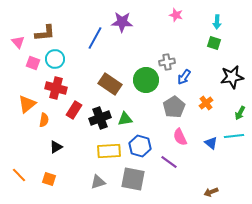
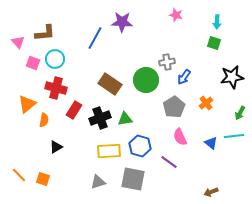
orange square: moved 6 px left
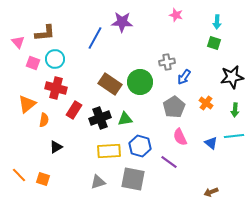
green circle: moved 6 px left, 2 px down
orange cross: rotated 16 degrees counterclockwise
green arrow: moved 5 px left, 3 px up; rotated 24 degrees counterclockwise
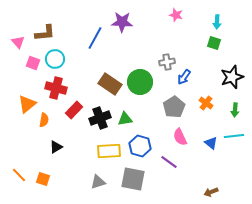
black star: rotated 10 degrees counterclockwise
red rectangle: rotated 12 degrees clockwise
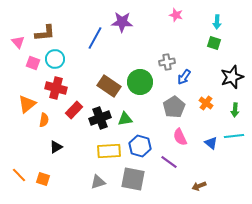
brown rectangle: moved 1 px left, 2 px down
brown arrow: moved 12 px left, 6 px up
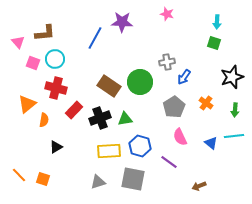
pink star: moved 9 px left, 1 px up
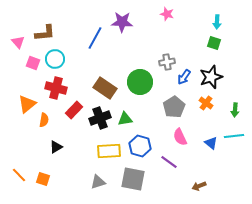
black star: moved 21 px left
brown rectangle: moved 4 px left, 2 px down
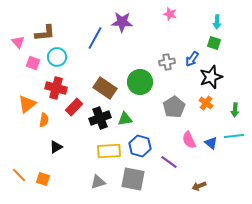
pink star: moved 3 px right
cyan circle: moved 2 px right, 2 px up
blue arrow: moved 8 px right, 18 px up
red rectangle: moved 3 px up
pink semicircle: moved 9 px right, 3 px down
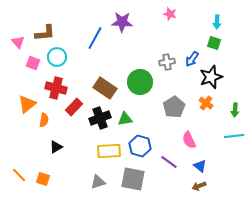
blue triangle: moved 11 px left, 23 px down
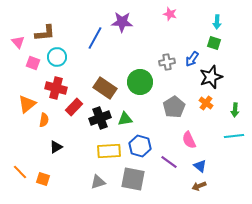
orange line: moved 1 px right, 3 px up
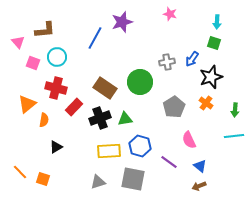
purple star: rotated 20 degrees counterclockwise
brown L-shape: moved 3 px up
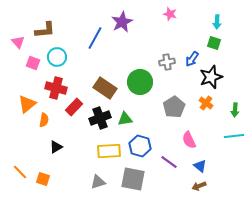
purple star: rotated 10 degrees counterclockwise
